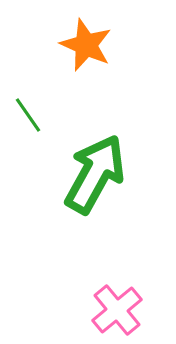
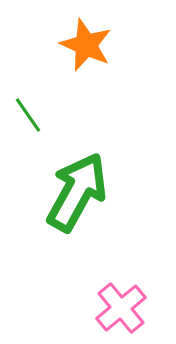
green arrow: moved 18 px left, 18 px down
pink cross: moved 4 px right, 2 px up
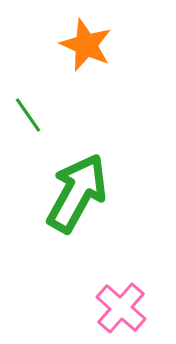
green arrow: moved 1 px down
pink cross: rotated 9 degrees counterclockwise
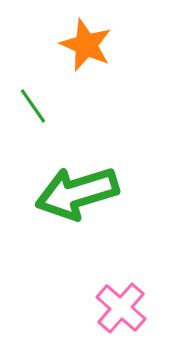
green line: moved 5 px right, 9 px up
green arrow: rotated 136 degrees counterclockwise
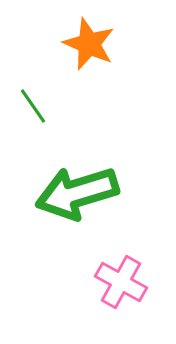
orange star: moved 3 px right, 1 px up
pink cross: moved 26 px up; rotated 12 degrees counterclockwise
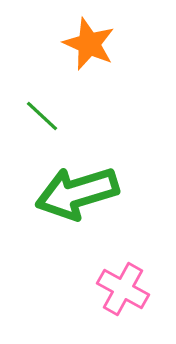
green line: moved 9 px right, 10 px down; rotated 12 degrees counterclockwise
pink cross: moved 2 px right, 7 px down
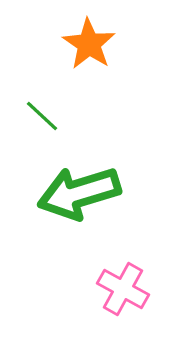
orange star: rotated 10 degrees clockwise
green arrow: moved 2 px right
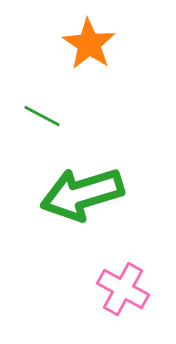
green line: rotated 15 degrees counterclockwise
green arrow: moved 3 px right, 1 px down
